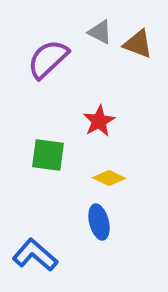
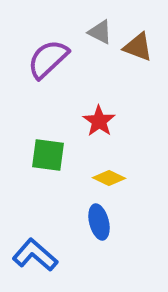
brown triangle: moved 3 px down
red star: rotated 8 degrees counterclockwise
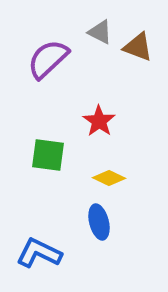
blue L-shape: moved 4 px right, 2 px up; rotated 15 degrees counterclockwise
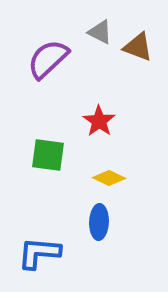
blue ellipse: rotated 16 degrees clockwise
blue L-shape: rotated 21 degrees counterclockwise
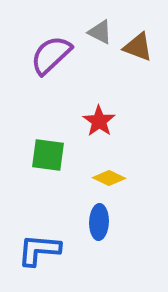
purple semicircle: moved 3 px right, 4 px up
blue L-shape: moved 3 px up
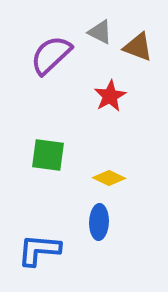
red star: moved 11 px right, 25 px up; rotated 8 degrees clockwise
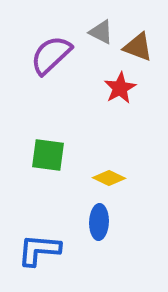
gray triangle: moved 1 px right
red star: moved 10 px right, 8 px up
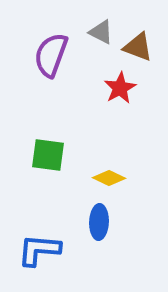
purple semicircle: rotated 27 degrees counterclockwise
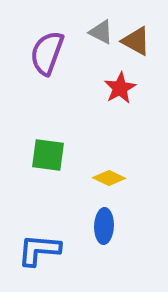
brown triangle: moved 2 px left, 6 px up; rotated 8 degrees clockwise
purple semicircle: moved 4 px left, 2 px up
blue ellipse: moved 5 px right, 4 px down
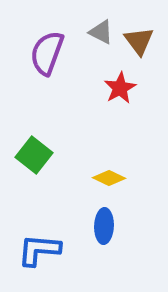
brown triangle: moved 3 px right; rotated 24 degrees clockwise
green square: moved 14 px left; rotated 30 degrees clockwise
